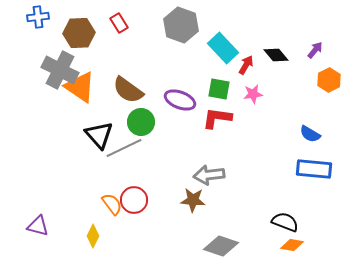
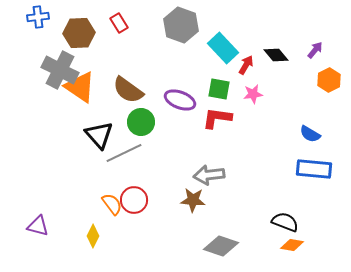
gray line: moved 5 px down
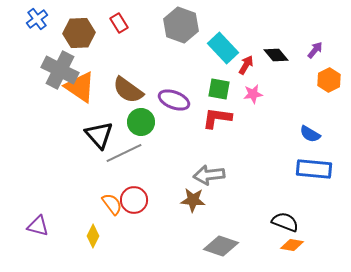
blue cross: moved 1 px left, 2 px down; rotated 30 degrees counterclockwise
purple ellipse: moved 6 px left
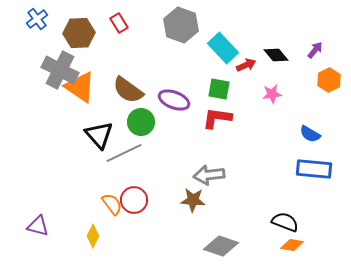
red arrow: rotated 36 degrees clockwise
pink star: moved 19 px right
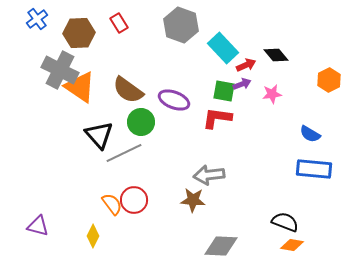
purple arrow: moved 73 px left, 34 px down; rotated 30 degrees clockwise
green square: moved 5 px right, 2 px down
gray diamond: rotated 16 degrees counterclockwise
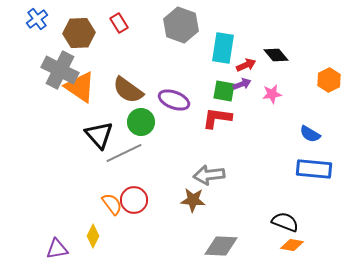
cyan rectangle: rotated 52 degrees clockwise
purple triangle: moved 19 px right, 23 px down; rotated 25 degrees counterclockwise
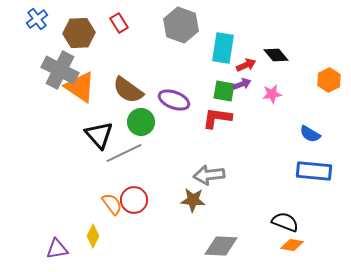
blue rectangle: moved 2 px down
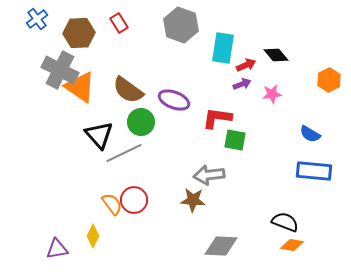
green square: moved 11 px right, 49 px down
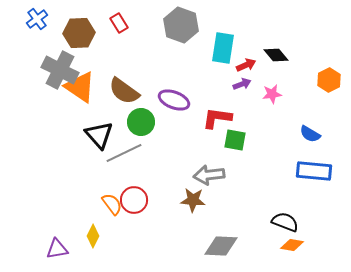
brown semicircle: moved 4 px left, 1 px down
